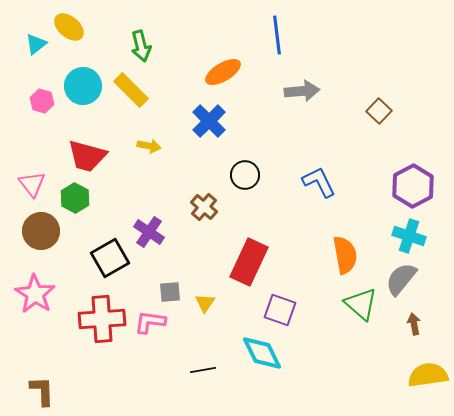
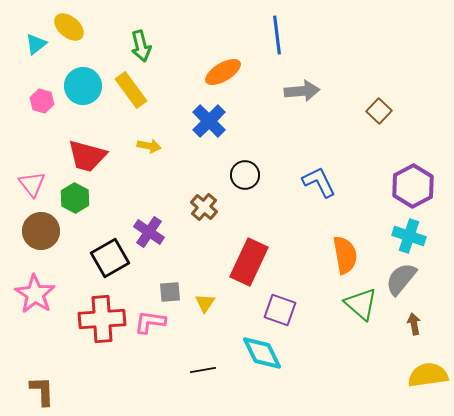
yellow rectangle: rotated 9 degrees clockwise
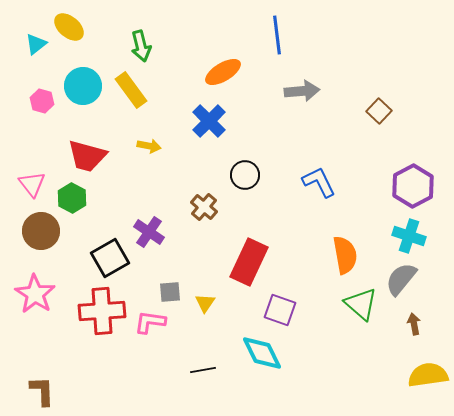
green hexagon: moved 3 px left
red cross: moved 8 px up
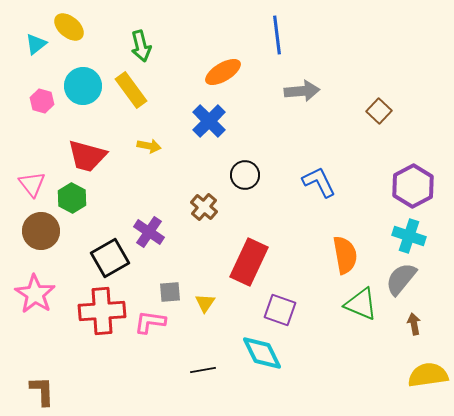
green triangle: rotated 18 degrees counterclockwise
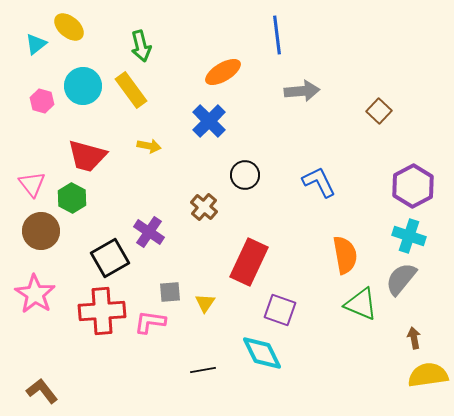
brown arrow: moved 14 px down
brown L-shape: rotated 36 degrees counterclockwise
